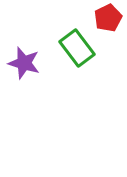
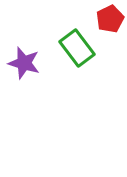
red pentagon: moved 2 px right, 1 px down
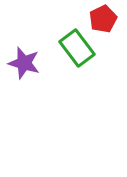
red pentagon: moved 7 px left
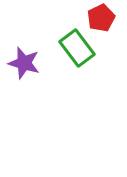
red pentagon: moved 2 px left, 1 px up
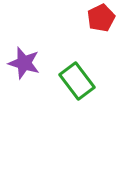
green rectangle: moved 33 px down
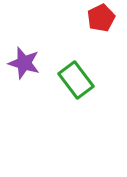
green rectangle: moved 1 px left, 1 px up
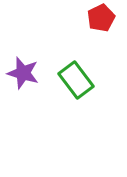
purple star: moved 1 px left, 10 px down
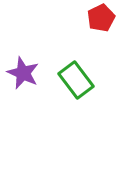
purple star: rotated 8 degrees clockwise
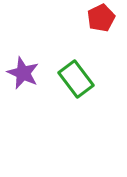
green rectangle: moved 1 px up
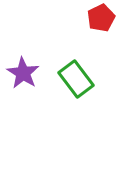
purple star: rotated 8 degrees clockwise
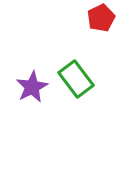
purple star: moved 9 px right, 14 px down; rotated 12 degrees clockwise
